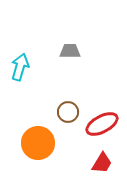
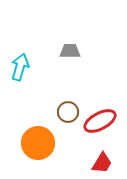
red ellipse: moved 2 px left, 3 px up
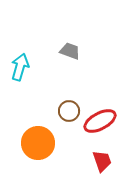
gray trapezoid: rotated 20 degrees clockwise
brown circle: moved 1 px right, 1 px up
red trapezoid: moved 2 px up; rotated 50 degrees counterclockwise
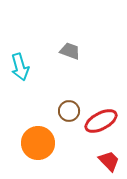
cyan arrow: rotated 148 degrees clockwise
red ellipse: moved 1 px right
red trapezoid: moved 7 px right; rotated 25 degrees counterclockwise
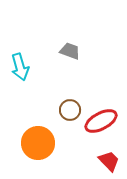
brown circle: moved 1 px right, 1 px up
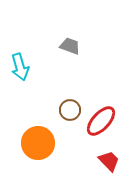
gray trapezoid: moved 5 px up
red ellipse: rotated 20 degrees counterclockwise
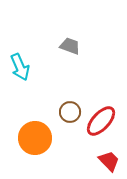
cyan arrow: rotated 8 degrees counterclockwise
brown circle: moved 2 px down
orange circle: moved 3 px left, 5 px up
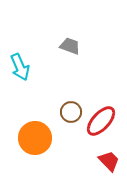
brown circle: moved 1 px right
